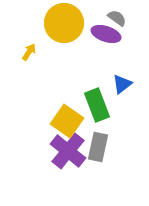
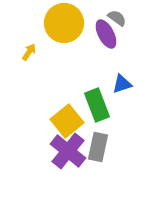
purple ellipse: rotated 44 degrees clockwise
blue triangle: rotated 20 degrees clockwise
yellow square: rotated 16 degrees clockwise
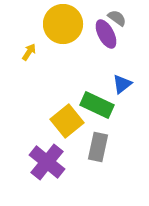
yellow circle: moved 1 px left, 1 px down
blue triangle: rotated 20 degrees counterclockwise
green rectangle: rotated 44 degrees counterclockwise
purple cross: moved 21 px left, 11 px down
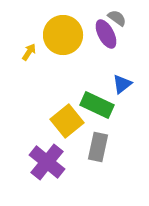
yellow circle: moved 11 px down
